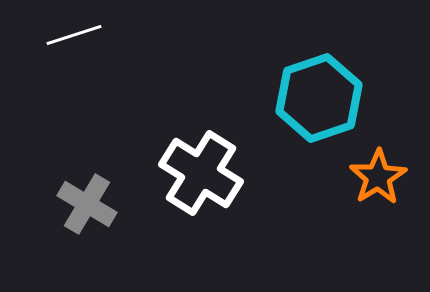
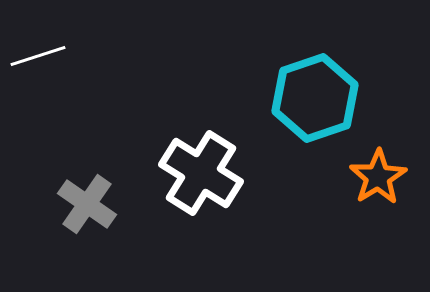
white line: moved 36 px left, 21 px down
cyan hexagon: moved 4 px left
gray cross: rotated 4 degrees clockwise
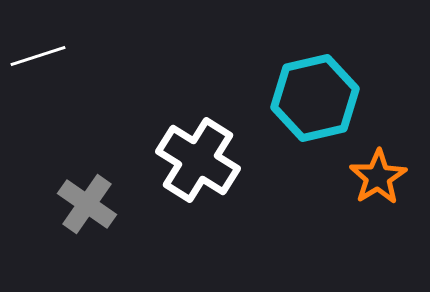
cyan hexagon: rotated 6 degrees clockwise
white cross: moved 3 px left, 13 px up
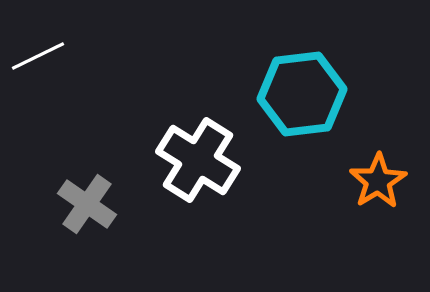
white line: rotated 8 degrees counterclockwise
cyan hexagon: moved 13 px left, 4 px up; rotated 6 degrees clockwise
orange star: moved 4 px down
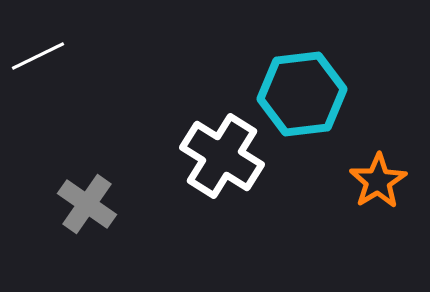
white cross: moved 24 px right, 4 px up
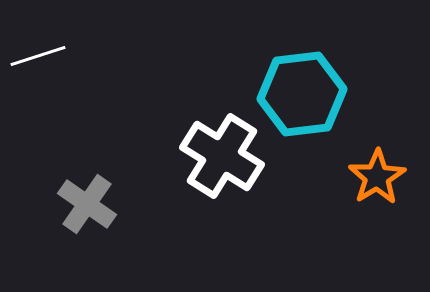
white line: rotated 8 degrees clockwise
orange star: moved 1 px left, 4 px up
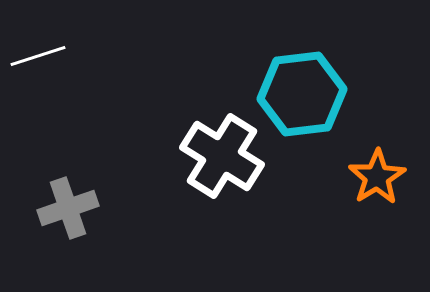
gray cross: moved 19 px left, 4 px down; rotated 36 degrees clockwise
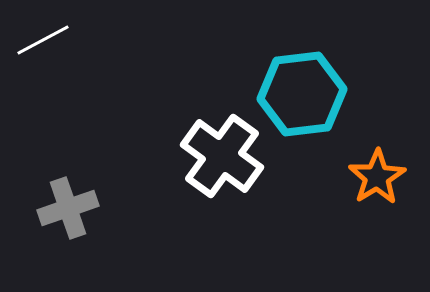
white line: moved 5 px right, 16 px up; rotated 10 degrees counterclockwise
white cross: rotated 4 degrees clockwise
